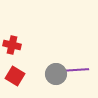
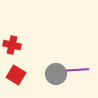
red square: moved 1 px right, 1 px up
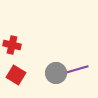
purple line: rotated 12 degrees counterclockwise
gray circle: moved 1 px up
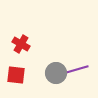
red cross: moved 9 px right, 1 px up; rotated 18 degrees clockwise
red square: rotated 24 degrees counterclockwise
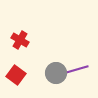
red cross: moved 1 px left, 4 px up
red square: rotated 30 degrees clockwise
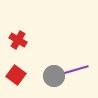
red cross: moved 2 px left
gray circle: moved 2 px left, 3 px down
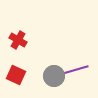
red square: rotated 12 degrees counterclockwise
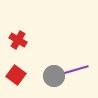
red square: rotated 12 degrees clockwise
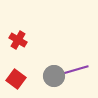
red square: moved 4 px down
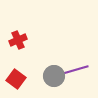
red cross: rotated 36 degrees clockwise
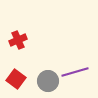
purple line: moved 2 px down
gray circle: moved 6 px left, 5 px down
